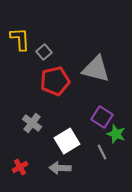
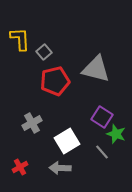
gray cross: rotated 24 degrees clockwise
gray line: rotated 14 degrees counterclockwise
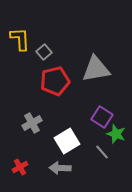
gray triangle: rotated 24 degrees counterclockwise
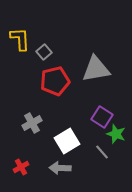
red cross: moved 1 px right
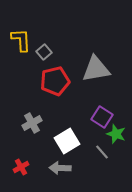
yellow L-shape: moved 1 px right, 1 px down
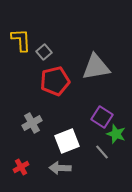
gray triangle: moved 2 px up
white square: rotated 10 degrees clockwise
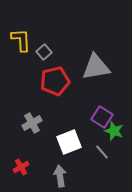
green star: moved 2 px left, 3 px up
white square: moved 2 px right, 1 px down
gray arrow: moved 8 px down; rotated 80 degrees clockwise
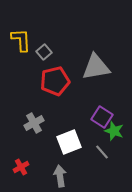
gray cross: moved 2 px right
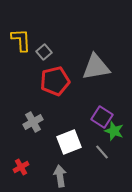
gray cross: moved 1 px left, 1 px up
